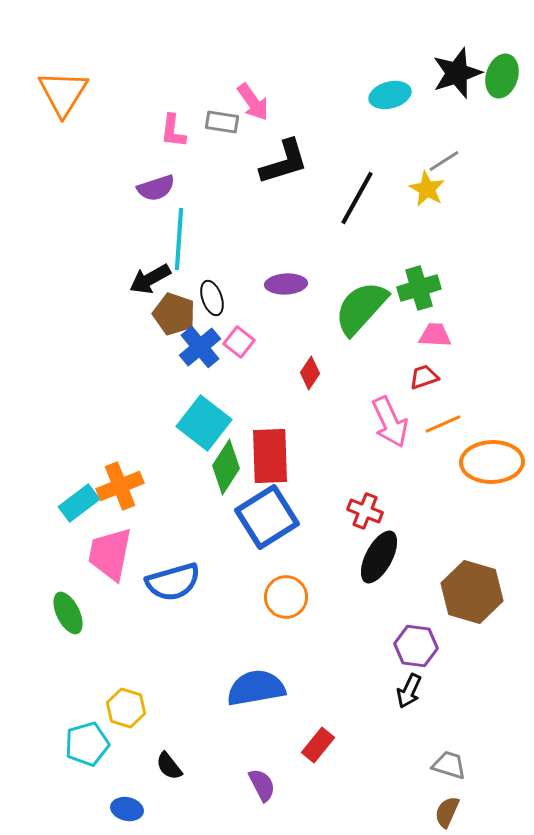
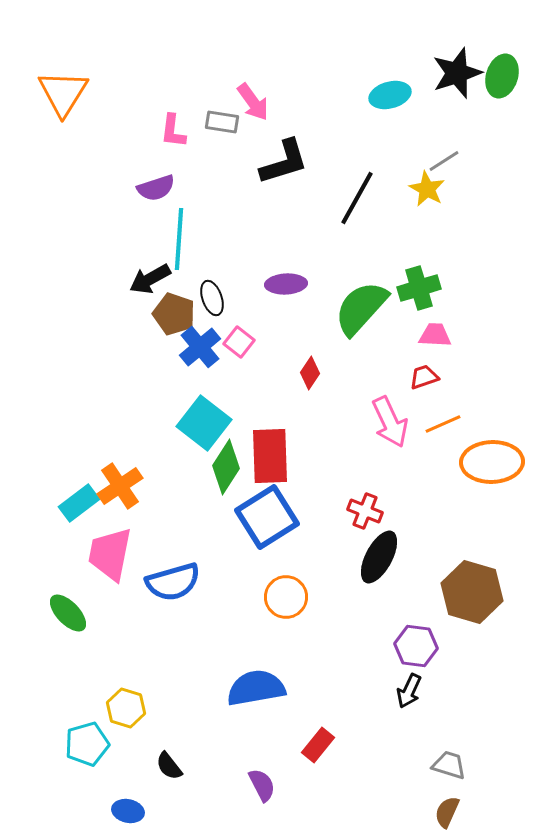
orange cross at (120, 486): rotated 12 degrees counterclockwise
green ellipse at (68, 613): rotated 18 degrees counterclockwise
blue ellipse at (127, 809): moved 1 px right, 2 px down
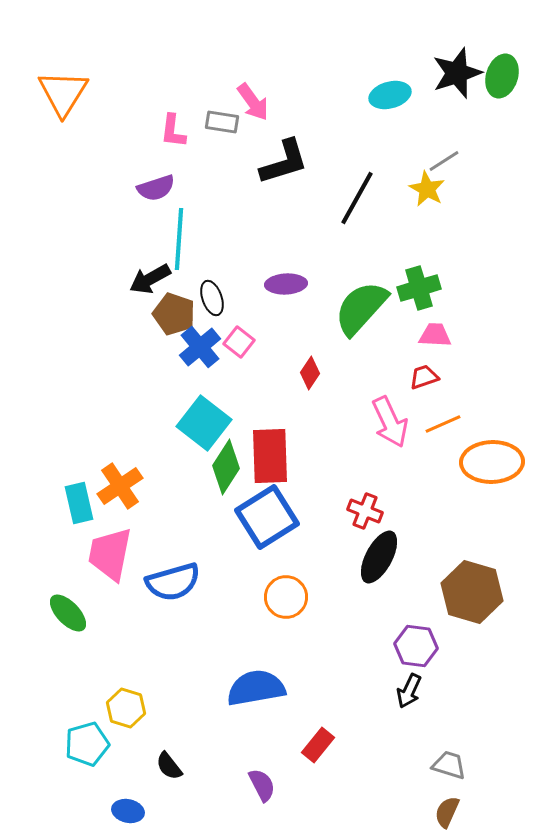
cyan rectangle at (79, 503): rotated 66 degrees counterclockwise
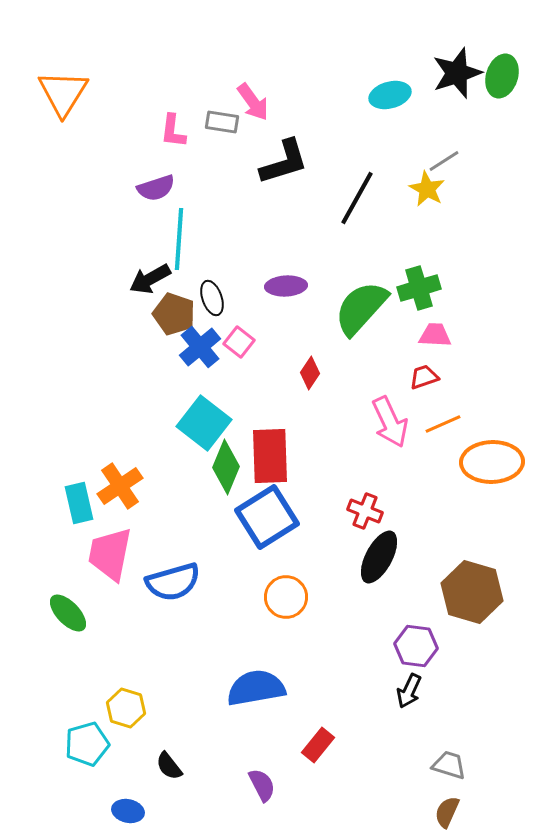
purple ellipse at (286, 284): moved 2 px down
green diamond at (226, 467): rotated 10 degrees counterclockwise
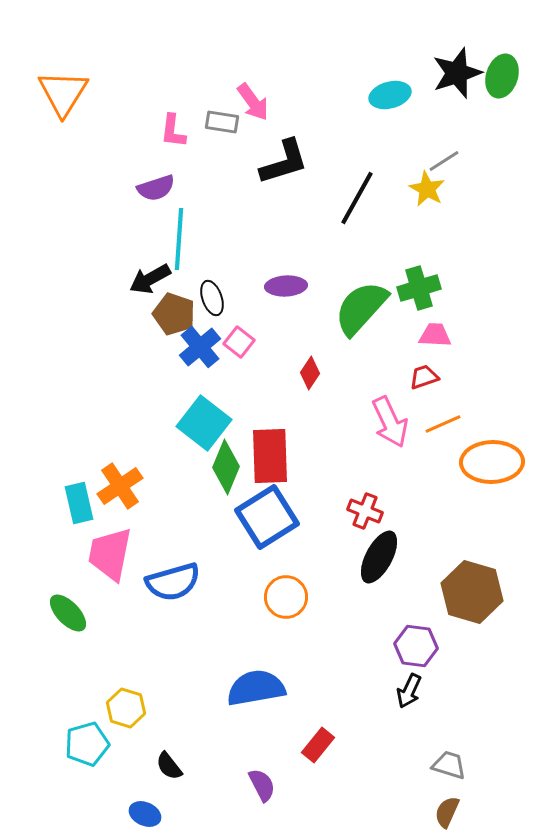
blue ellipse at (128, 811): moved 17 px right, 3 px down; rotated 12 degrees clockwise
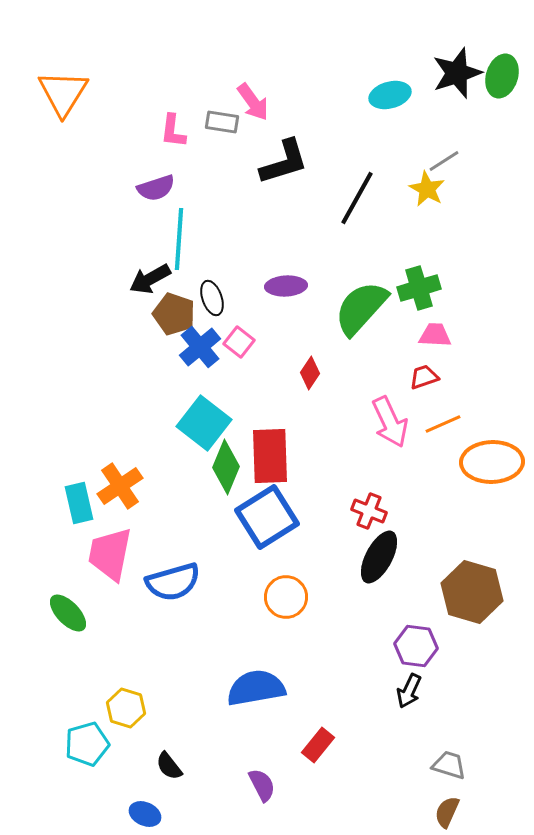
red cross at (365, 511): moved 4 px right
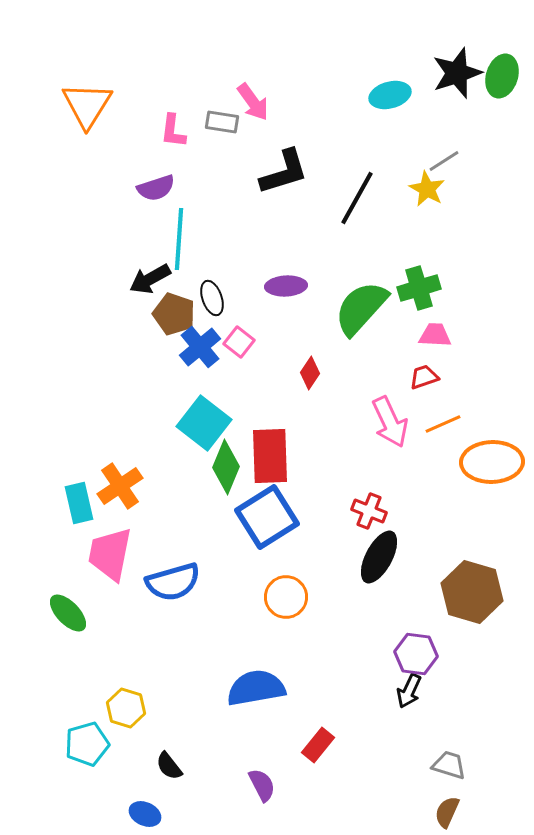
orange triangle at (63, 93): moved 24 px right, 12 px down
black L-shape at (284, 162): moved 10 px down
purple hexagon at (416, 646): moved 8 px down
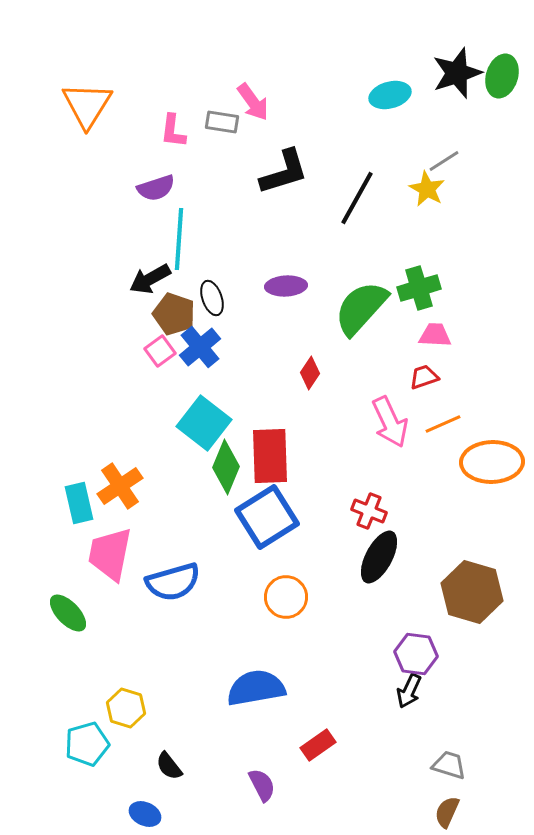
pink square at (239, 342): moved 79 px left, 9 px down; rotated 16 degrees clockwise
red rectangle at (318, 745): rotated 16 degrees clockwise
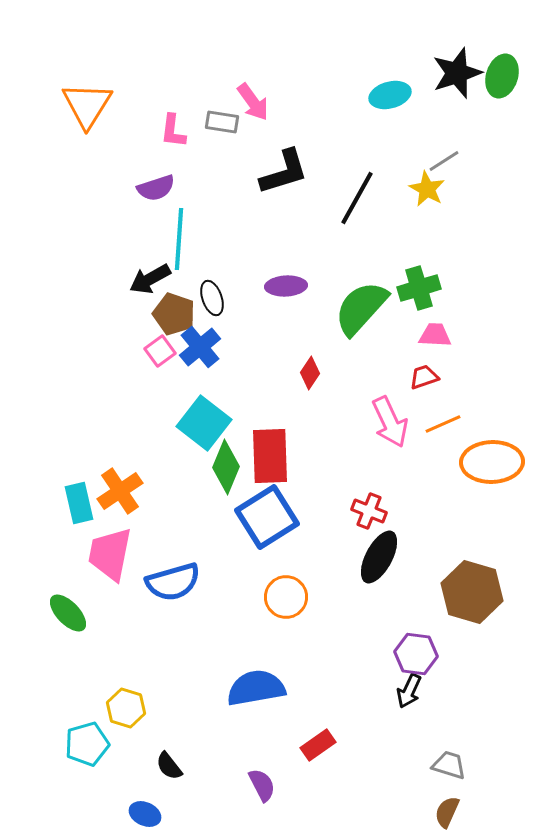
orange cross at (120, 486): moved 5 px down
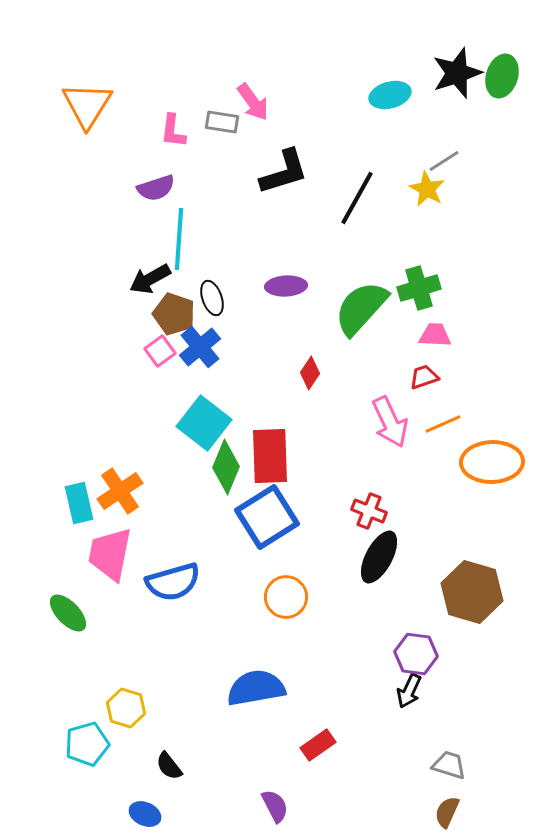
purple semicircle at (262, 785): moved 13 px right, 21 px down
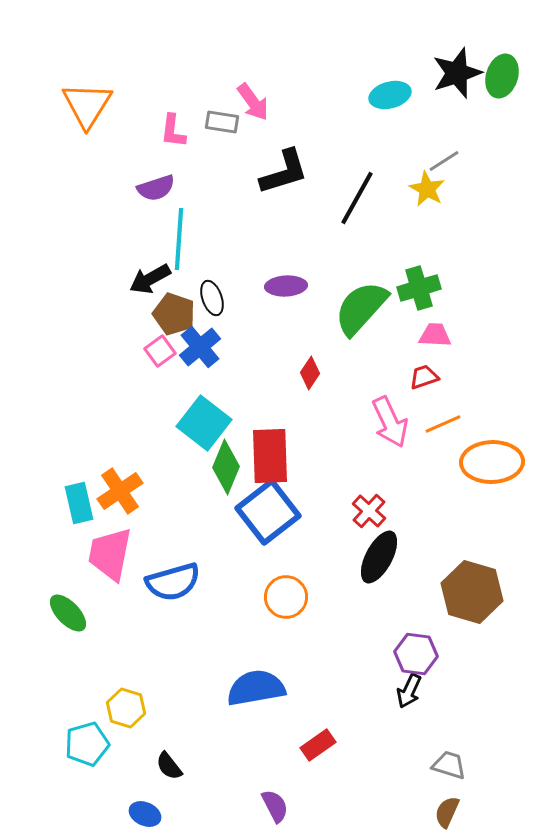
red cross at (369, 511): rotated 20 degrees clockwise
blue square at (267, 517): moved 1 px right, 5 px up; rotated 6 degrees counterclockwise
